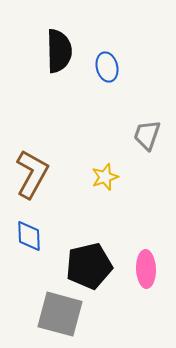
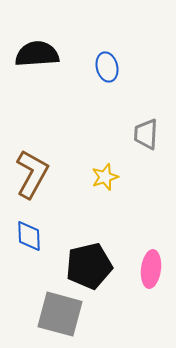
black semicircle: moved 22 px left, 3 px down; rotated 93 degrees counterclockwise
gray trapezoid: moved 1 px left, 1 px up; rotated 16 degrees counterclockwise
pink ellipse: moved 5 px right; rotated 9 degrees clockwise
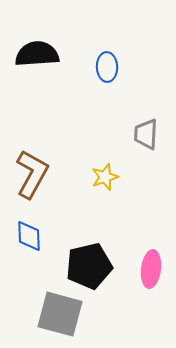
blue ellipse: rotated 12 degrees clockwise
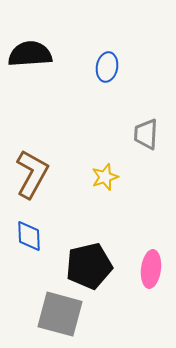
black semicircle: moved 7 px left
blue ellipse: rotated 12 degrees clockwise
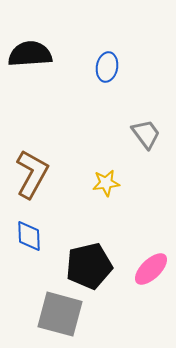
gray trapezoid: rotated 140 degrees clockwise
yellow star: moved 1 px right, 6 px down; rotated 12 degrees clockwise
pink ellipse: rotated 39 degrees clockwise
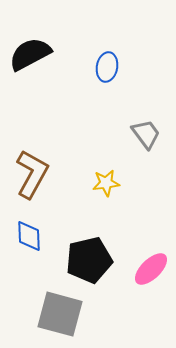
black semicircle: rotated 24 degrees counterclockwise
black pentagon: moved 6 px up
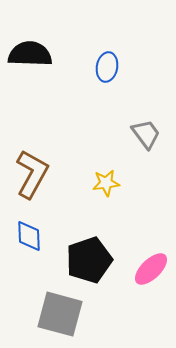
black semicircle: rotated 30 degrees clockwise
black pentagon: rotated 6 degrees counterclockwise
